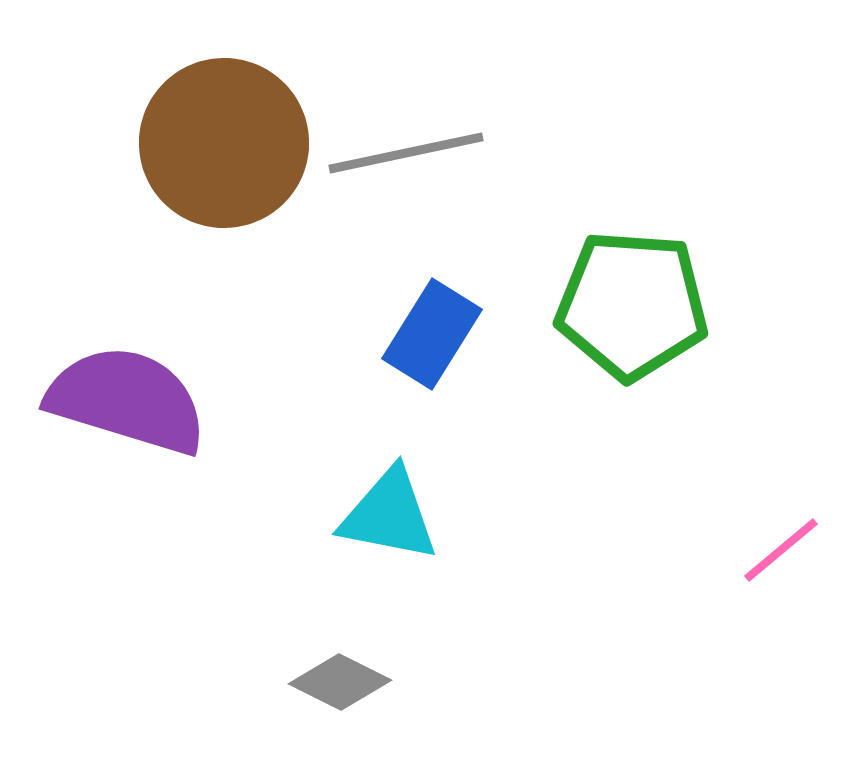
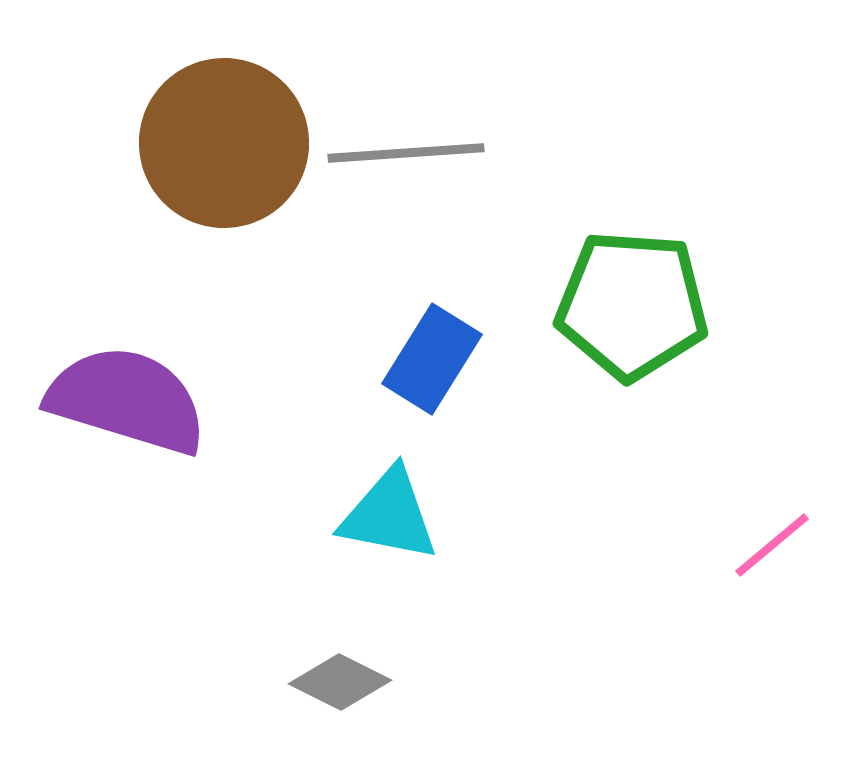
gray line: rotated 8 degrees clockwise
blue rectangle: moved 25 px down
pink line: moved 9 px left, 5 px up
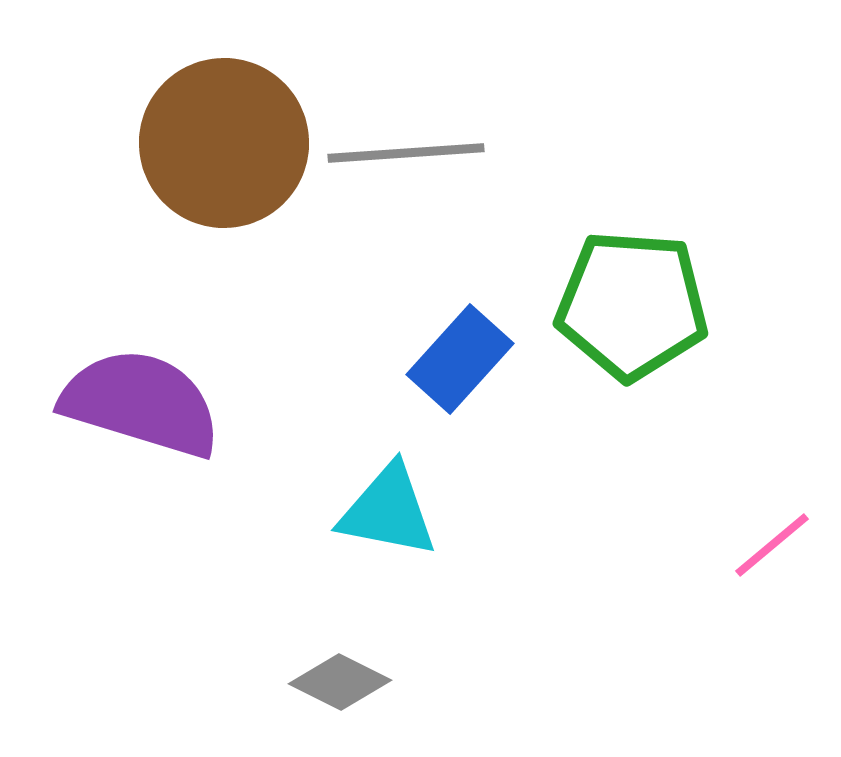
blue rectangle: moved 28 px right; rotated 10 degrees clockwise
purple semicircle: moved 14 px right, 3 px down
cyan triangle: moved 1 px left, 4 px up
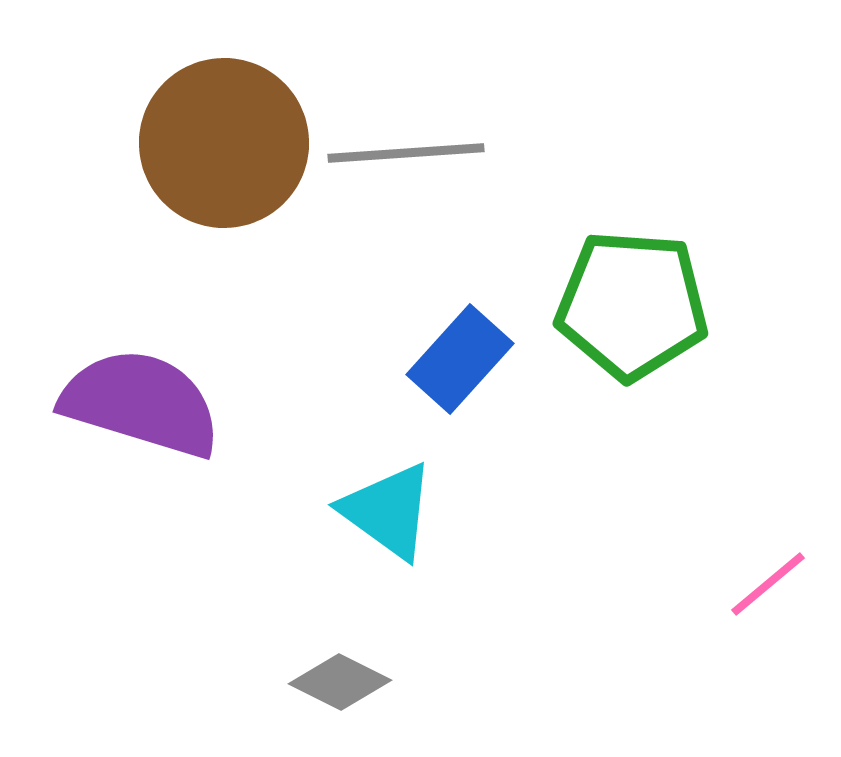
cyan triangle: rotated 25 degrees clockwise
pink line: moved 4 px left, 39 px down
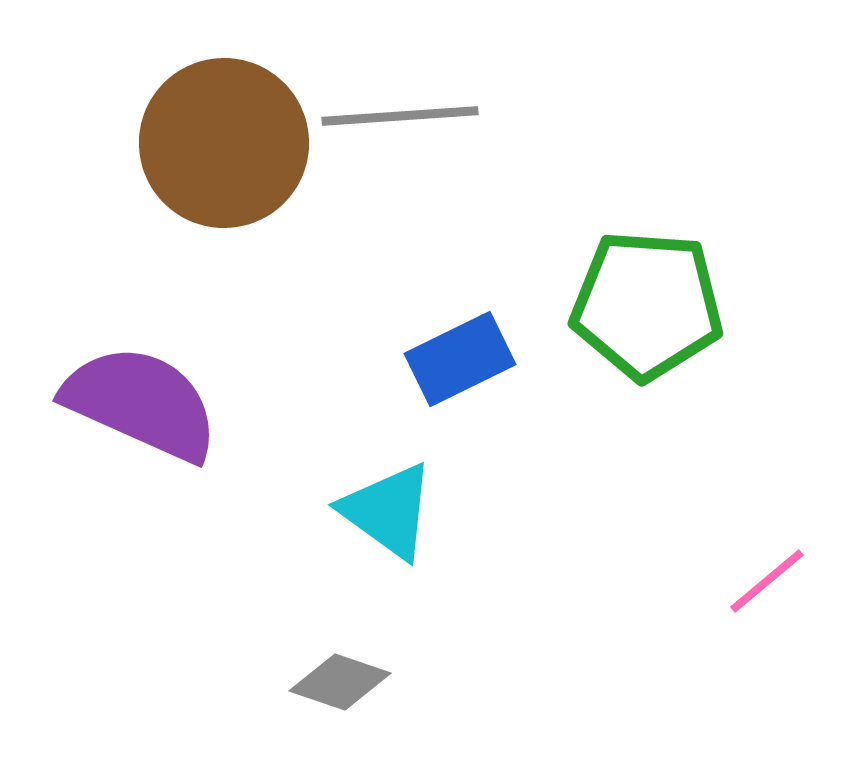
gray line: moved 6 px left, 37 px up
green pentagon: moved 15 px right
blue rectangle: rotated 22 degrees clockwise
purple semicircle: rotated 7 degrees clockwise
pink line: moved 1 px left, 3 px up
gray diamond: rotated 8 degrees counterclockwise
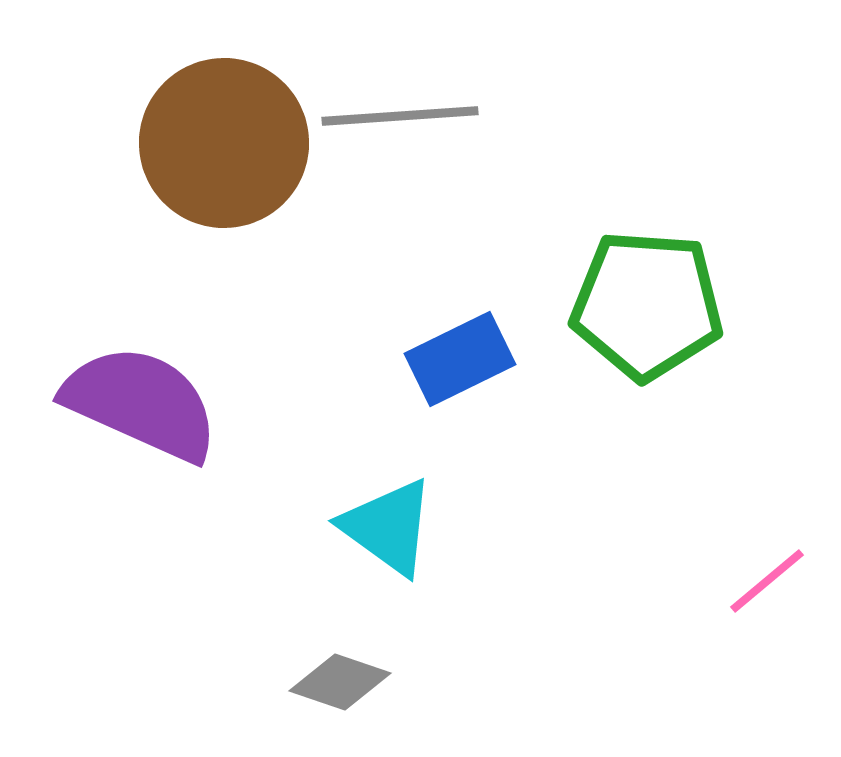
cyan triangle: moved 16 px down
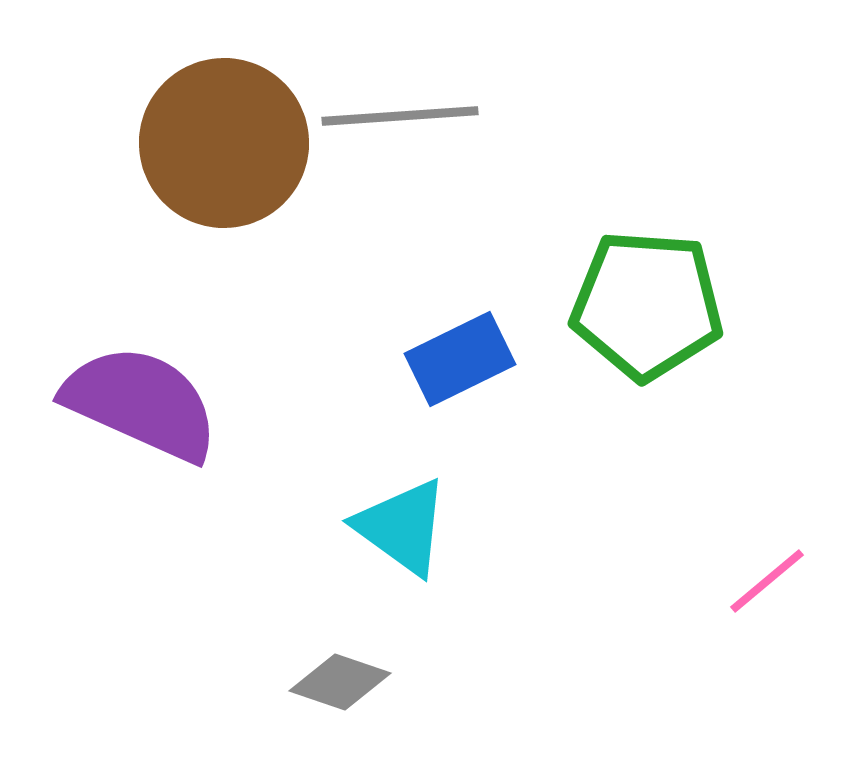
cyan triangle: moved 14 px right
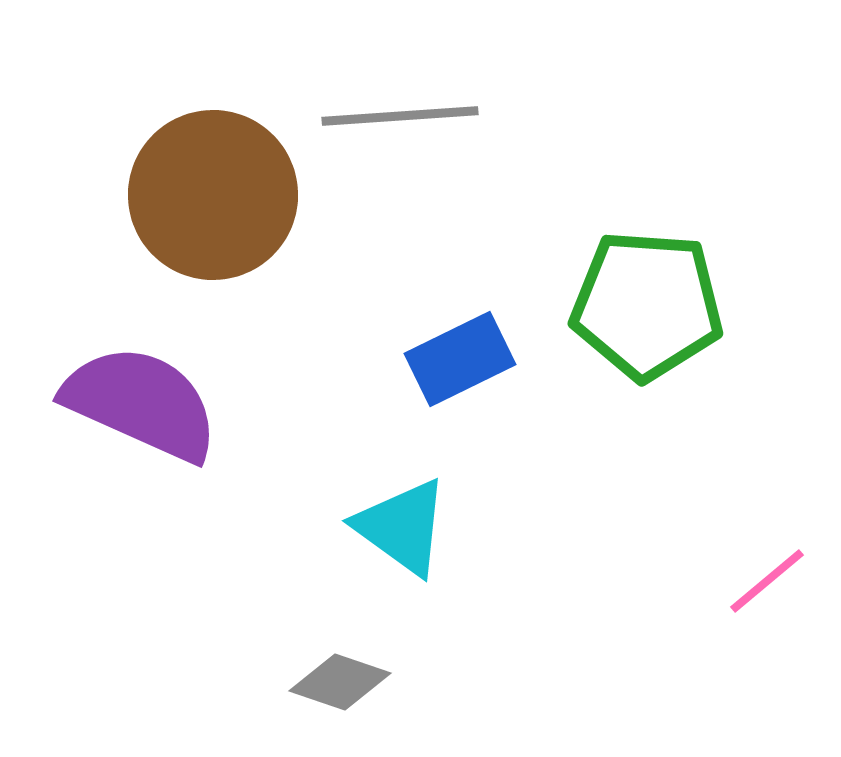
brown circle: moved 11 px left, 52 px down
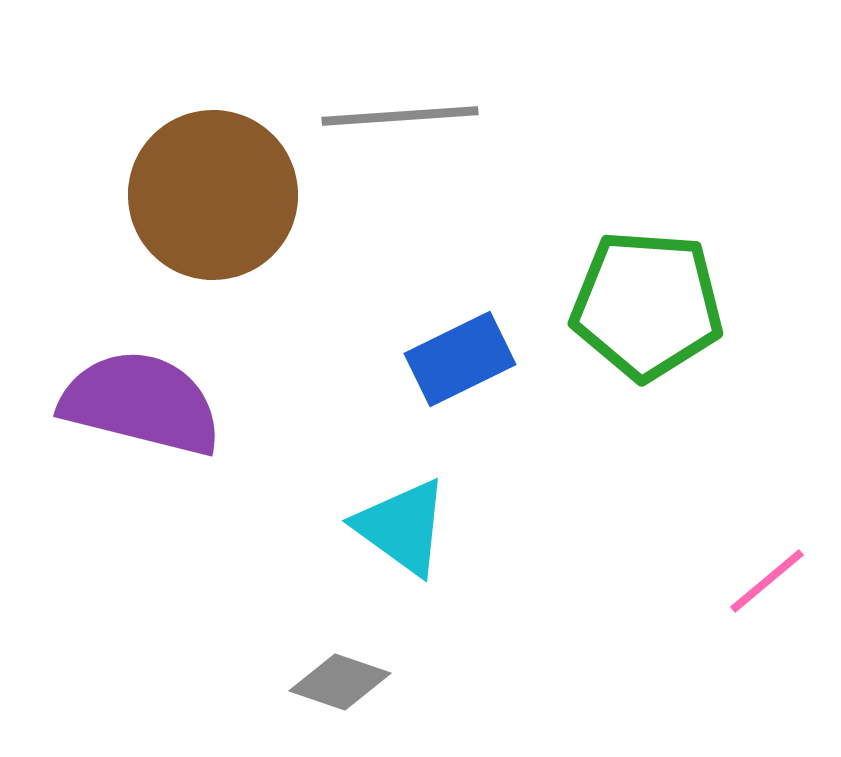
purple semicircle: rotated 10 degrees counterclockwise
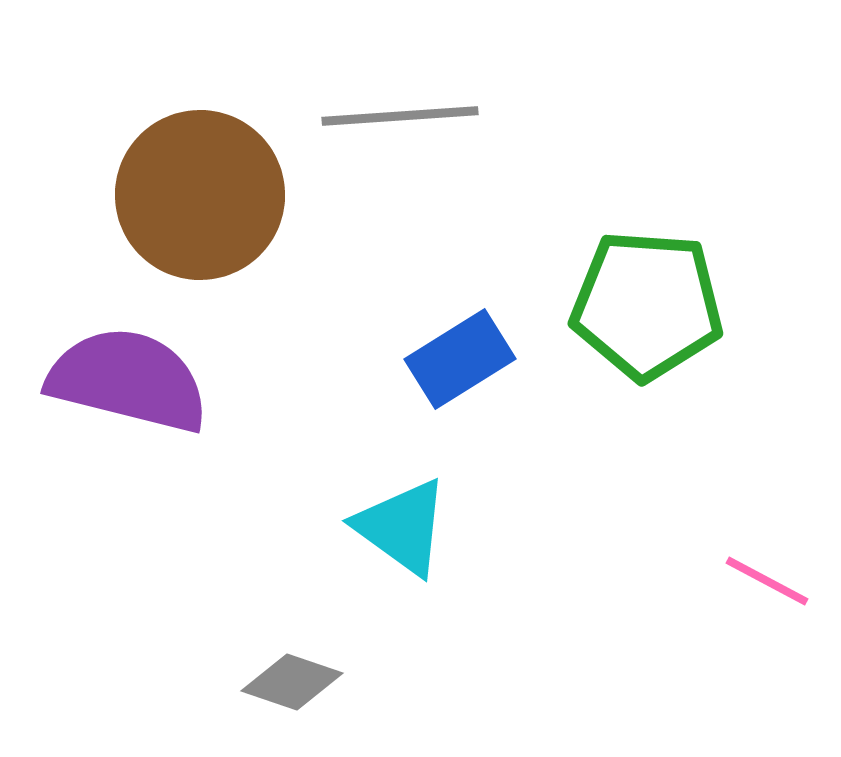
brown circle: moved 13 px left
blue rectangle: rotated 6 degrees counterclockwise
purple semicircle: moved 13 px left, 23 px up
pink line: rotated 68 degrees clockwise
gray diamond: moved 48 px left
